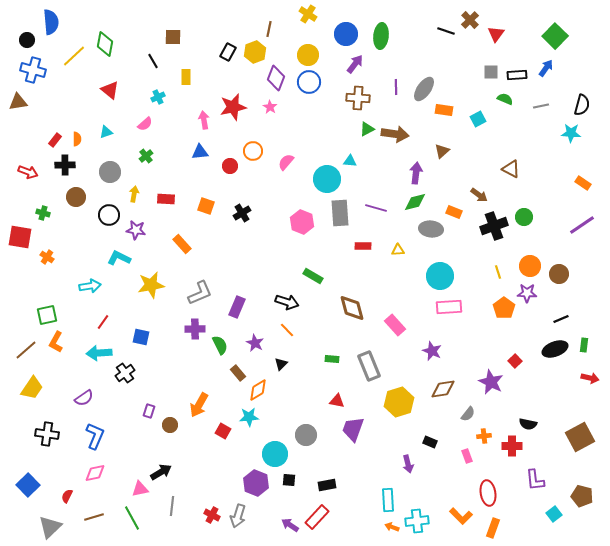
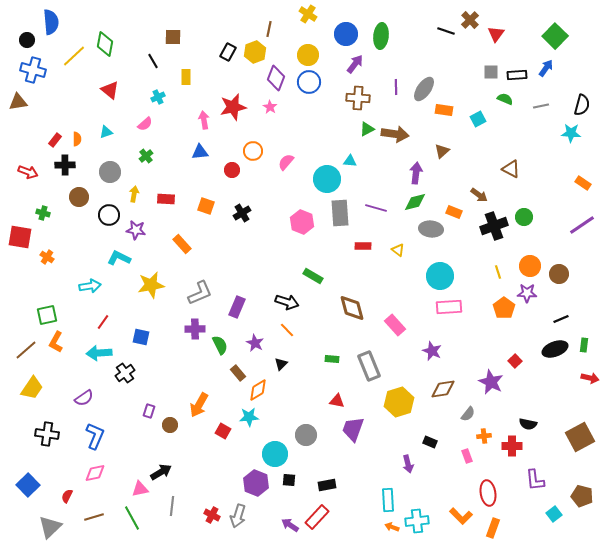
red circle at (230, 166): moved 2 px right, 4 px down
brown circle at (76, 197): moved 3 px right
yellow triangle at (398, 250): rotated 40 degrees clockwise
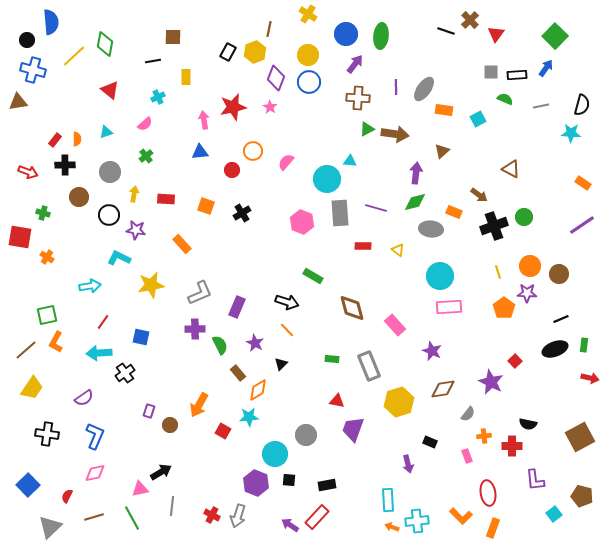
black line at (153, 61): rotated 70 degrees counterclockwise
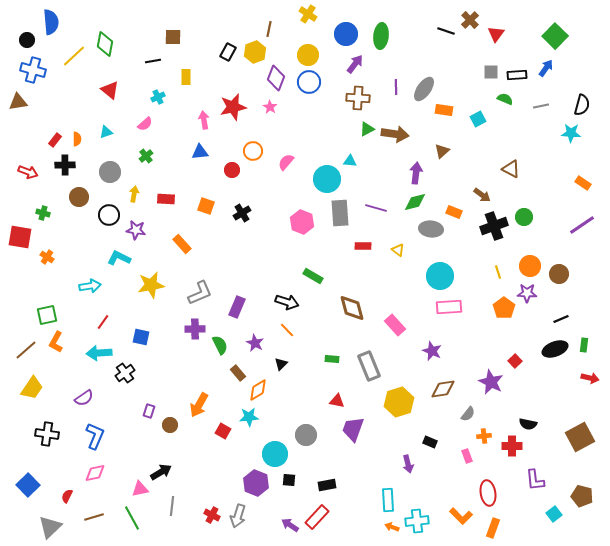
brown arrow at (479, 195): moved 3 px right
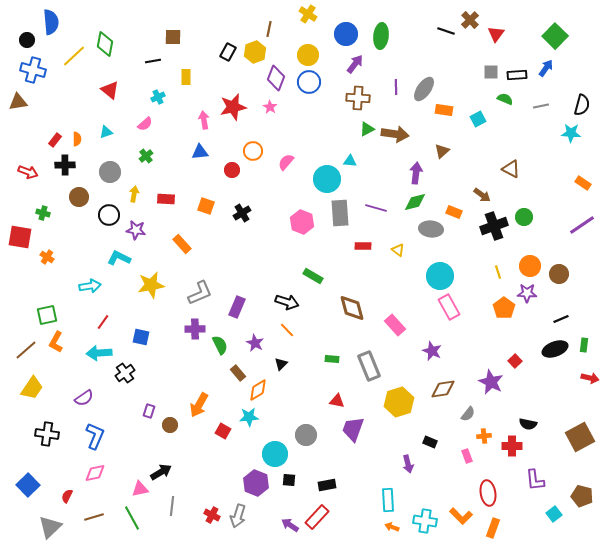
pink rectangle at (449, 307): rotated 65 degrees clockwise
cyan cross at (417, 521): moved 8 px right; rotated 15 degrees clockwise
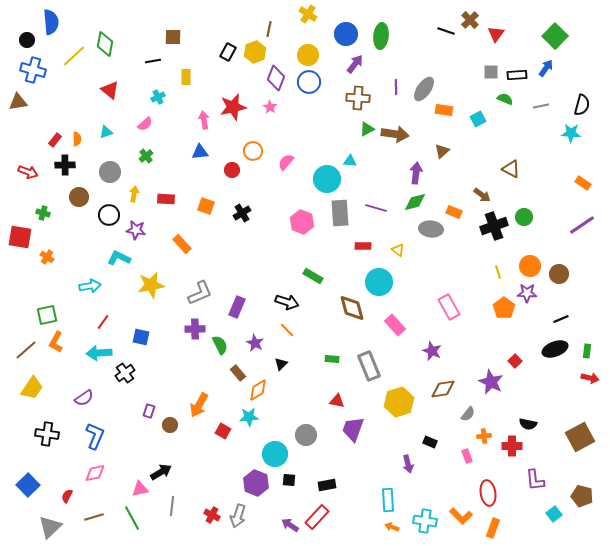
cyan circle at (440, 276): moved 61 px left, 6 px down
green rectangle at (584, 345): moved 3 px right, 6 px down
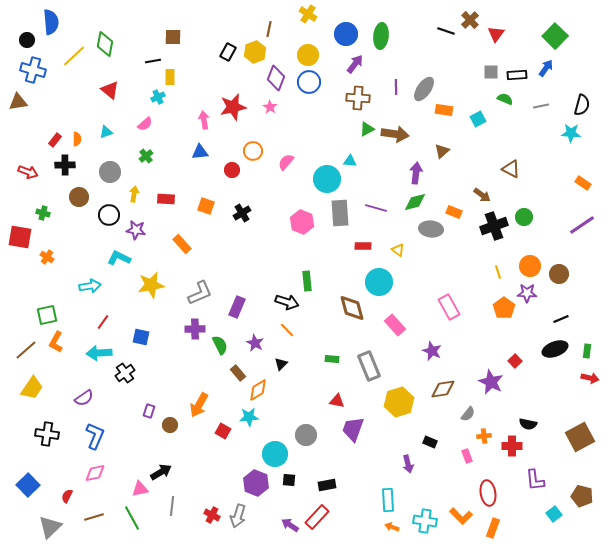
yellow rectangle at (186, 77): moved 16 px left
green rectangle at (313, 276): moved 6 px left, 5 px down; rotated 54 degrees clockwise
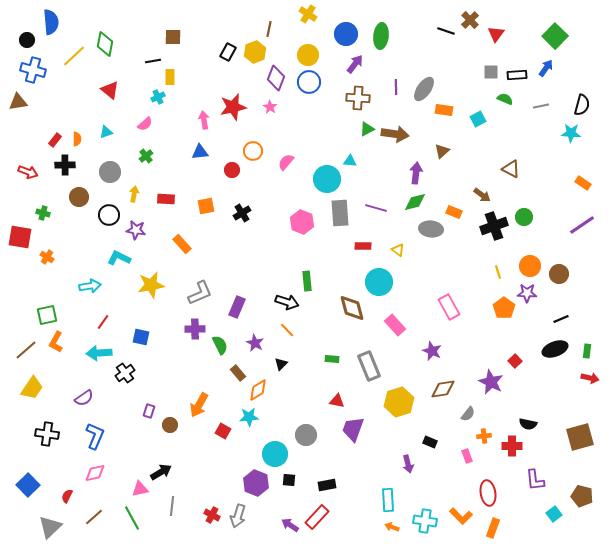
orange square at (206, 206): rotated 30 degrees counterclockwise
brown square at (580, 437): rotated 12 degrees clockwise
brown line at (94, 517): rotated 24 degrees counterclockwise
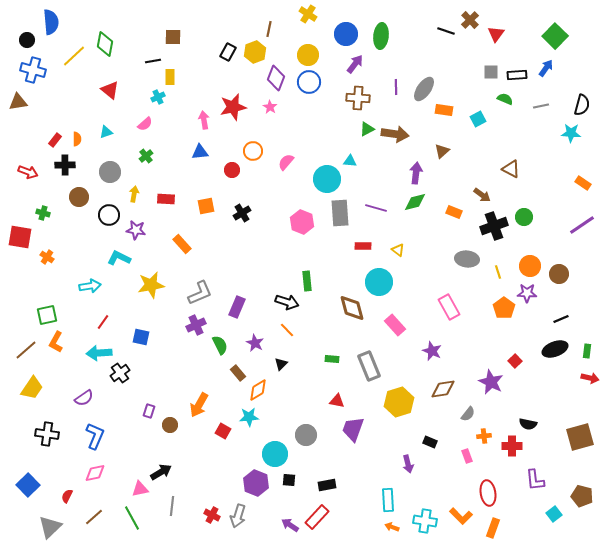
gray ellipse at (431, 229): moved 36 px right, 30 px down
purple cross at (195, 329): moved 1 px right, 4 px up; rotated 24 degrees counterclockwise
black cross at (125, 373): moved 5 px left
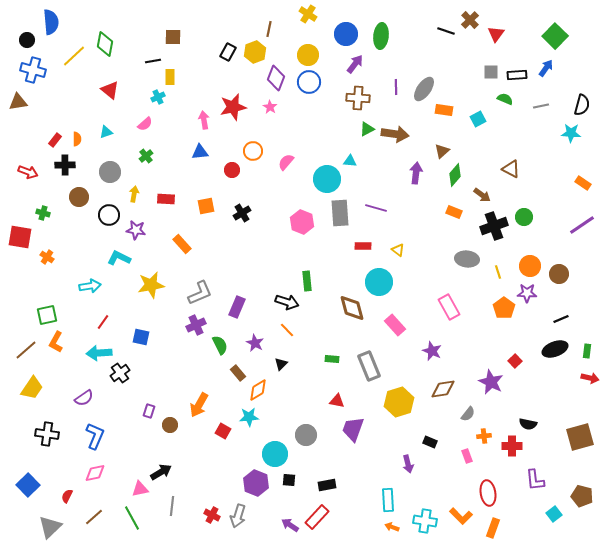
green diamond at (415, 202): moved 40 px right, 27 px up; rotated 35 degrees counterclockwise
